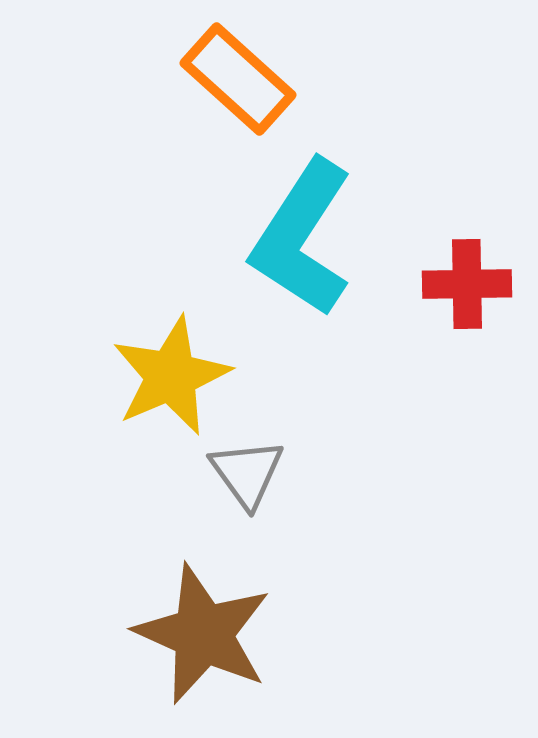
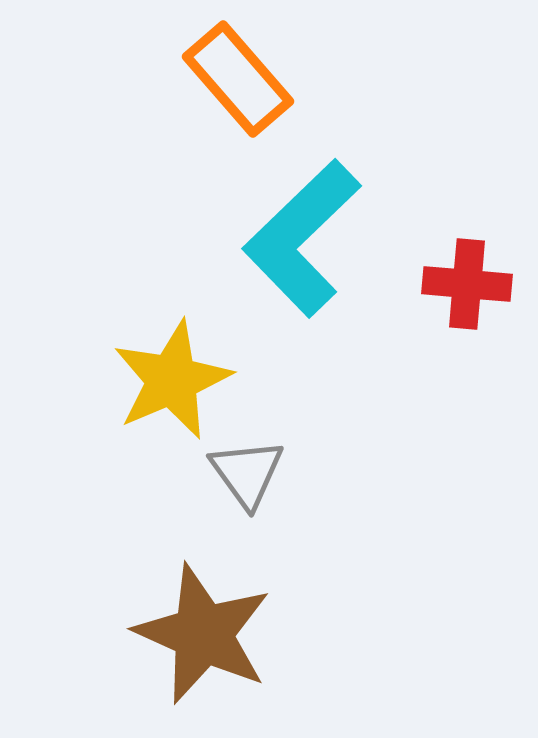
orange rectangle: rotated 7 degrees clockwise
cyan L-shape: rotated 13 degrees clockwise
red cross: rotated 6 degrees clockwise
yellow star: moved 1 px right, 4 px down
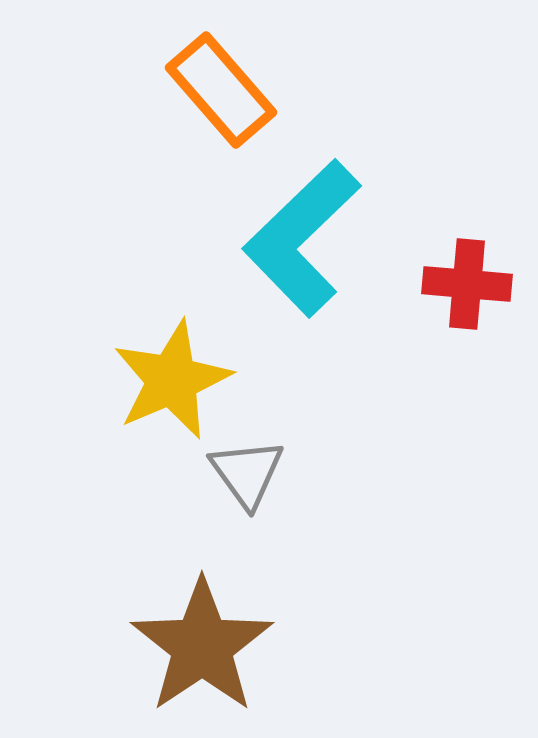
orange rectangle: moved 17 px left, 11 px down
brown star: moved 1 px left, 12 px down; rotated 14 degrees clockwise
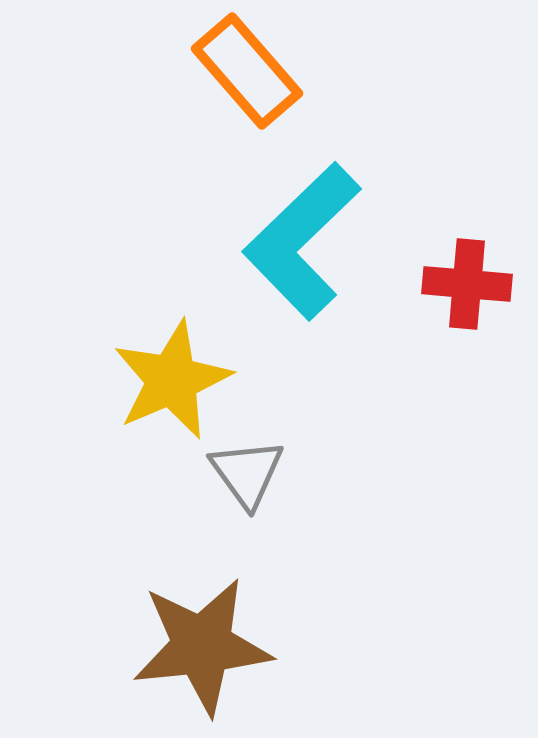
orange rectangle: moved 26 px right, 19 px up
cyan L-shape: moved 3 px down
brown star: rotated 28 degrees clockwise
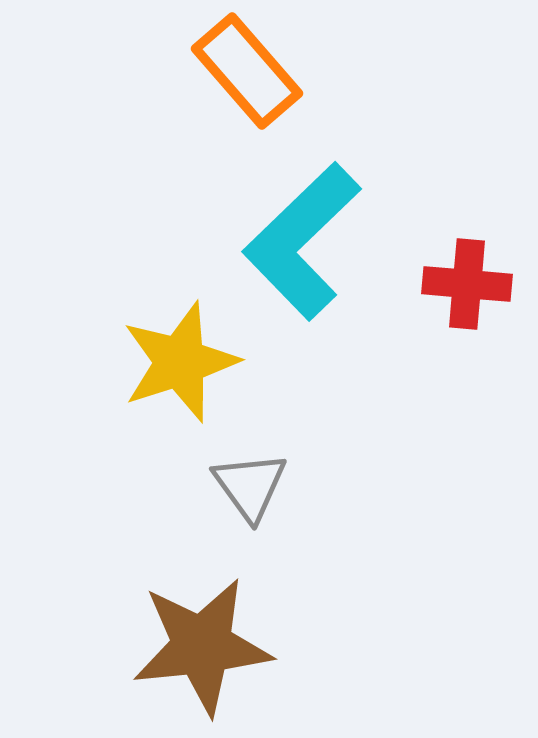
yellow star: moved 8 px right, 18 px up; rotated 5 degrees clockwise
gray triangle: moved 3 px right, 13 px down
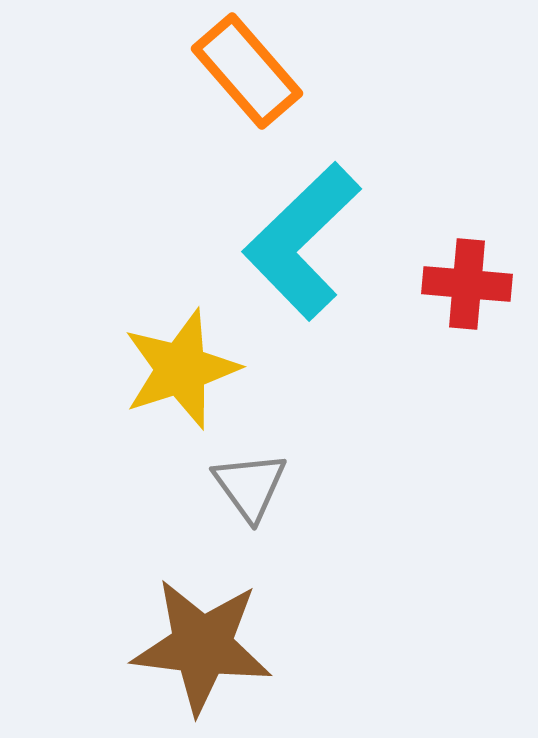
yellow star: moved 1 px right, 7 px down
brown star: rotated 13 degrees clockwise
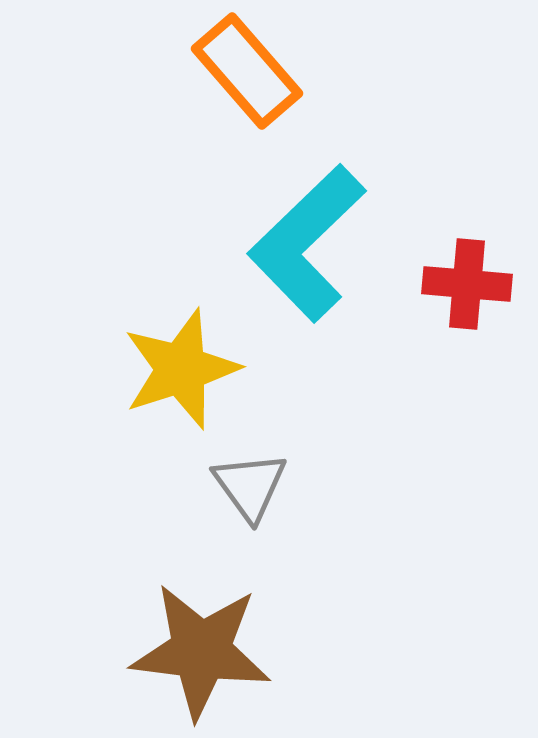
cyan L-shape: moved 5 px right, 2 px down
brown star: moved 1 px left, 5 px down
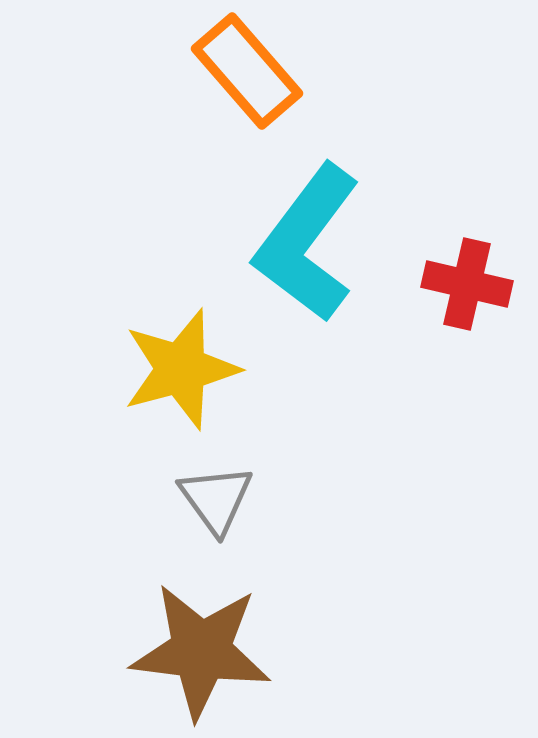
cyan L-shape: rotated 9 degrees counterclockwise
red cross: rotated 8 degrees clockwise
yellow star: rotated 3 degrees clockwise
gray triangle: moved 34 px left, 13 px down
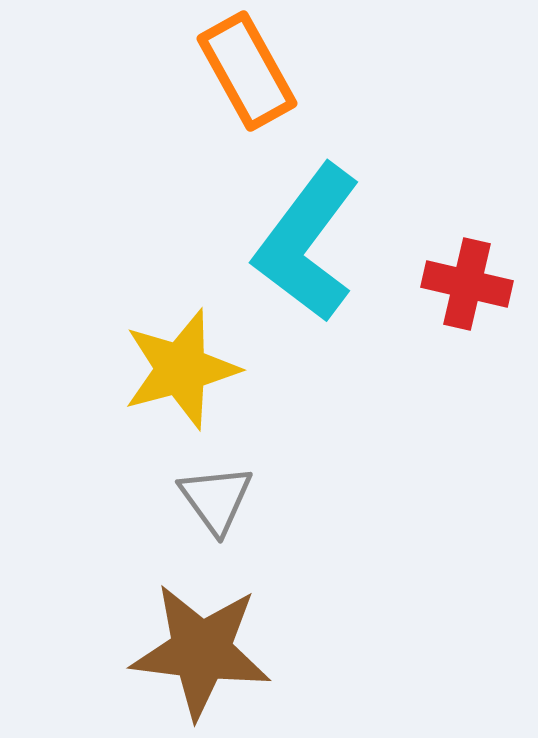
orange rectangle: rotated 12 degrees clockwise
